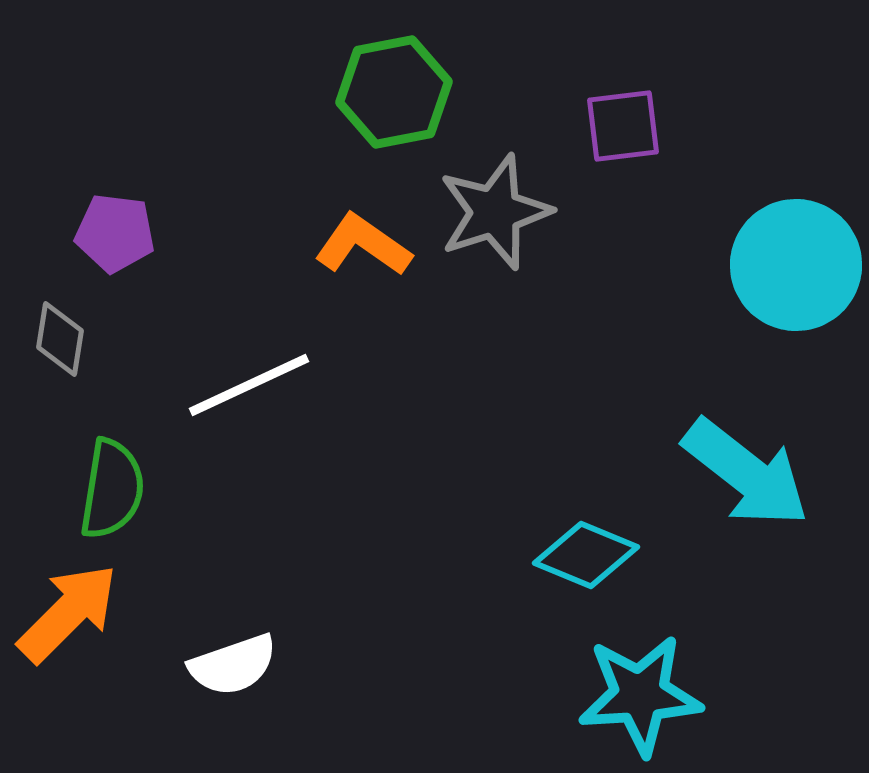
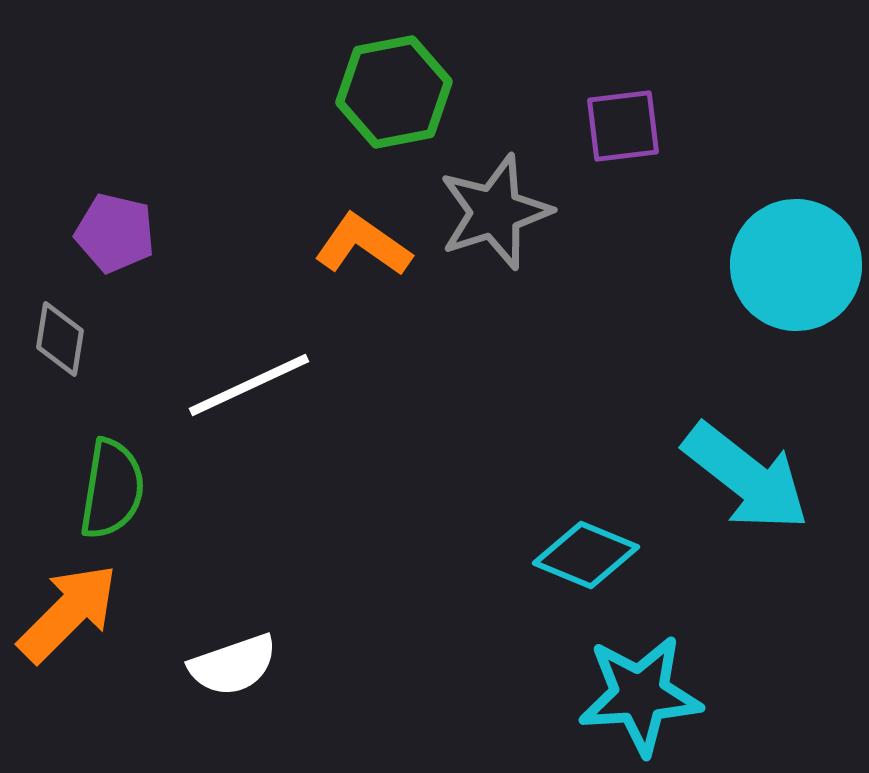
purple pentagon: rotated 6 degrees clockwise
cyan arrow: moved 4 px down
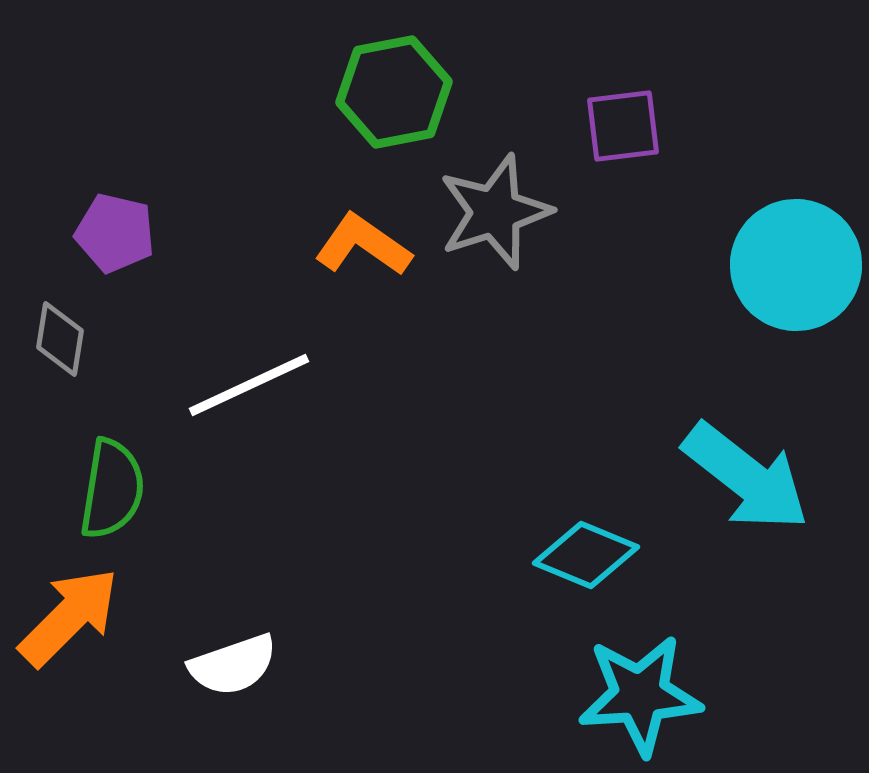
orange arrow: moved 1 px right, 4 px down
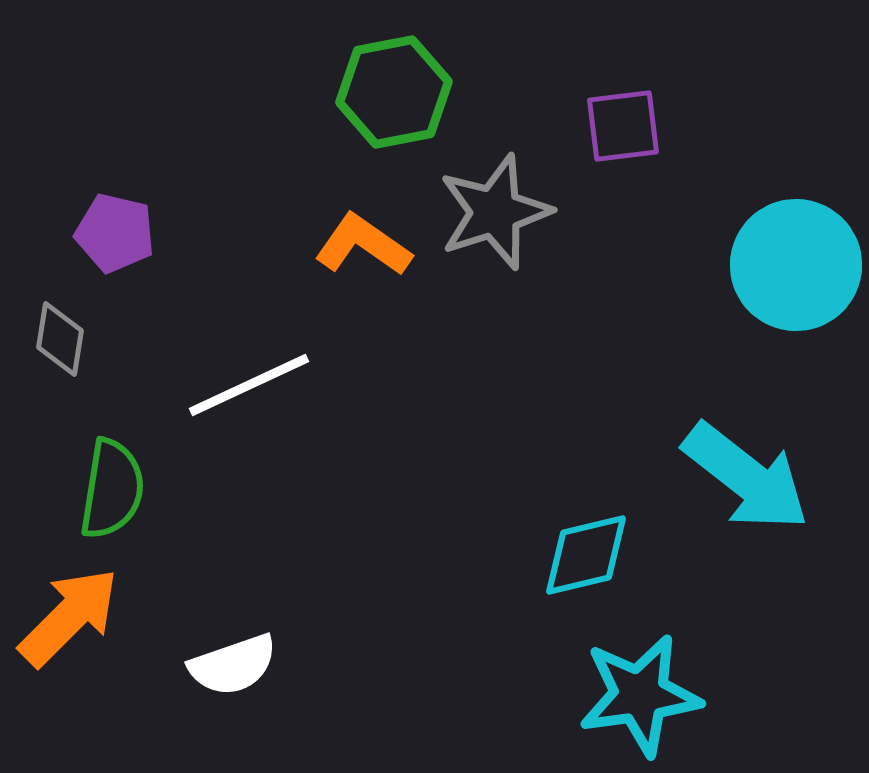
cyan diamond: rotated 36 degrees counterclockwise
cyan star: rotated 4 degrees counterclockwise
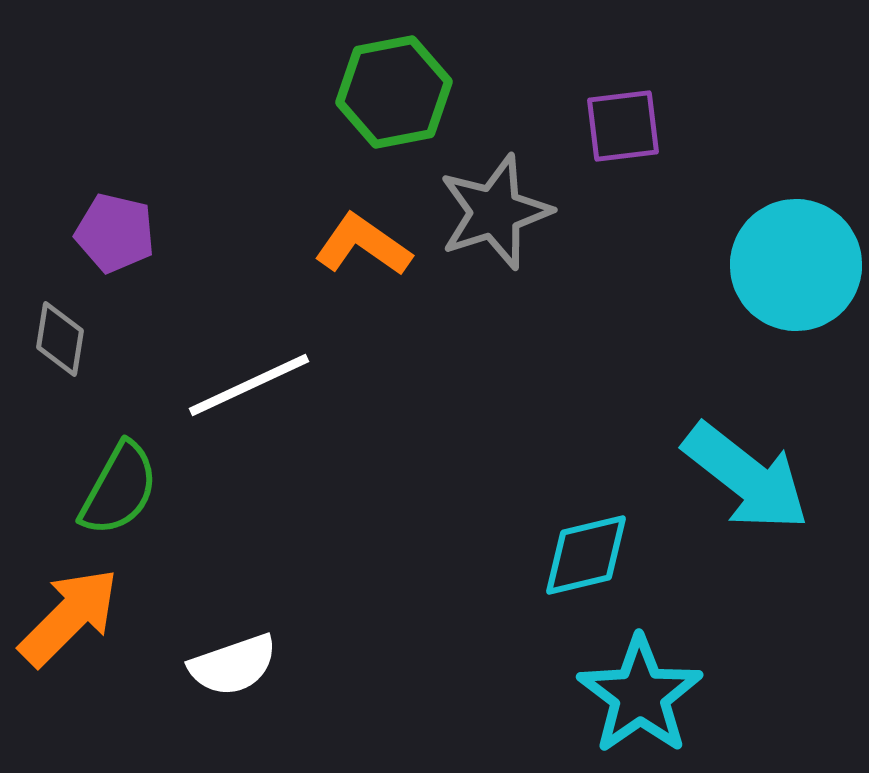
green semicircle: moved 7 px right; rotated 20 degrees clockwise
cyan star: rotated 27 degrees counterclockwise
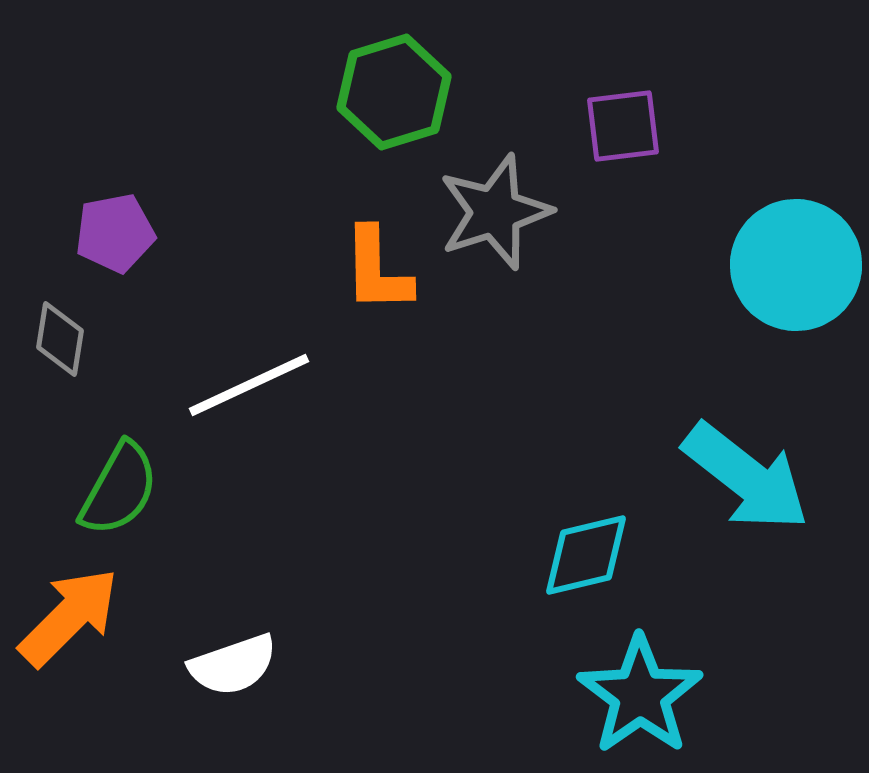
green hexagon: rotated 6 degrees counterclockwise
purple pentagon: rotated 24 degrees counterclockwise
orange L-shape: moved 14 px right, 25 px down; rotated 126 degrees counterclockwise
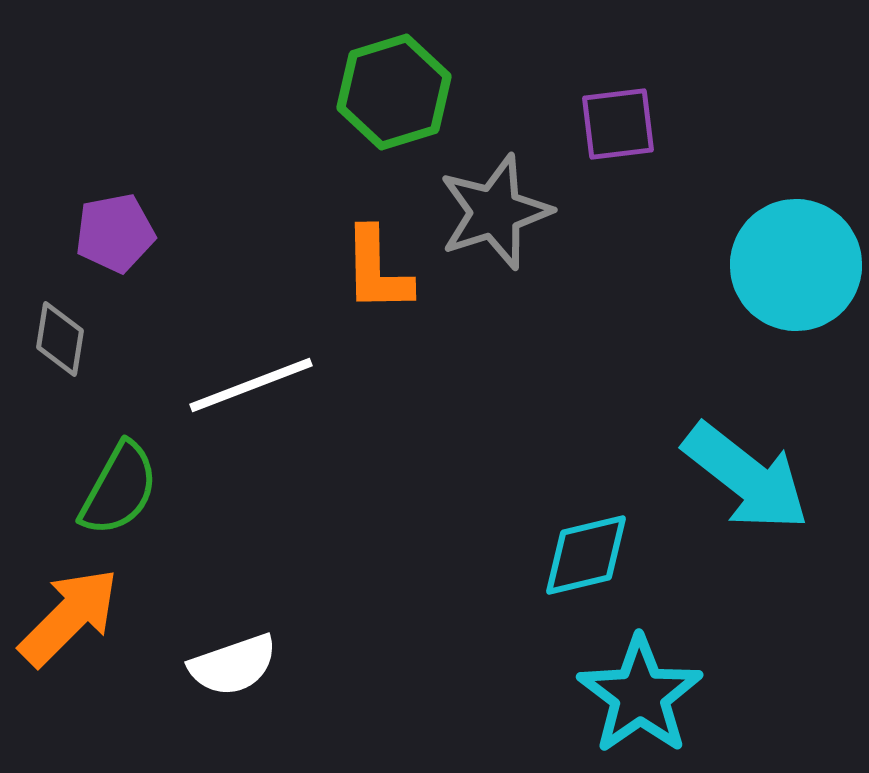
purple square: moved 5 px left, 2 px up
white line: moved 2 px right; rotated 4 degrees clockwise
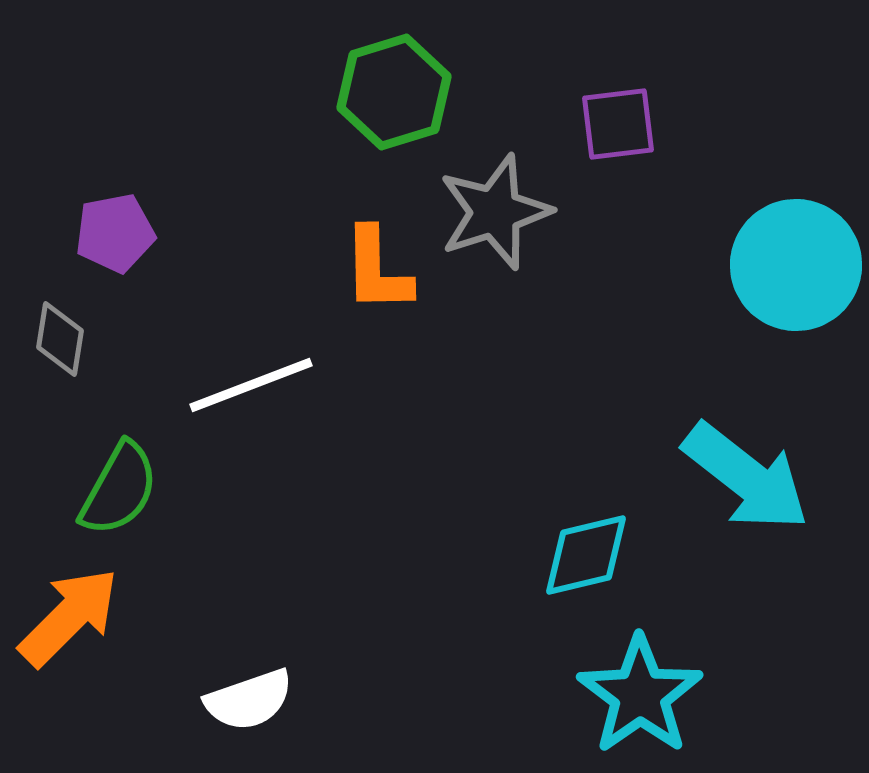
white semicircle: moved 16 px right, 35 px down
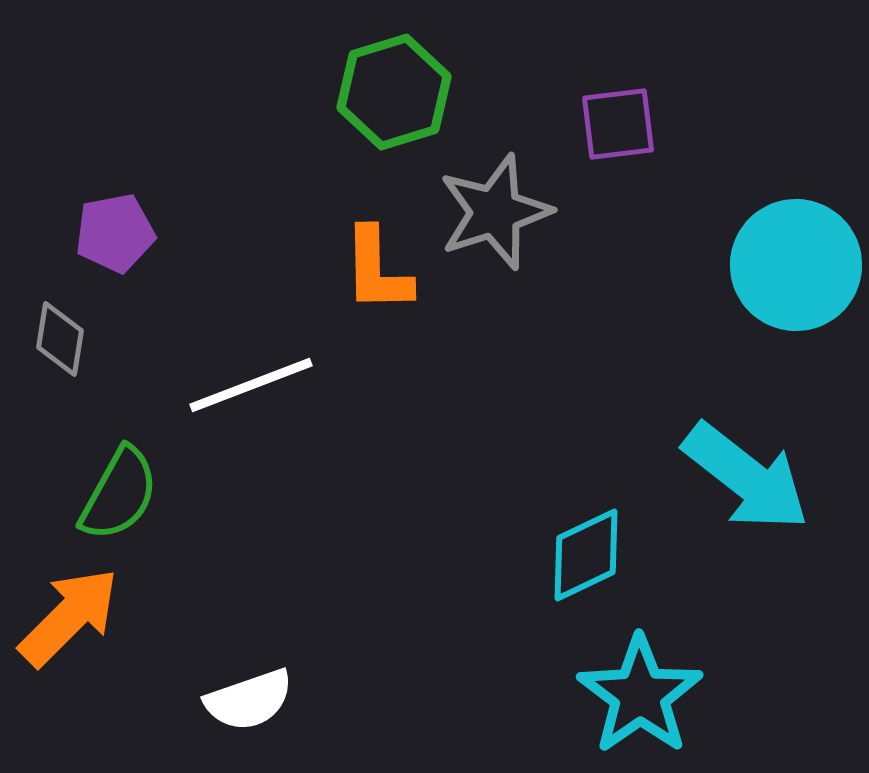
green semicircle: moved 5 px down
cyan diamond: rotated 12 degrees counterclockwise
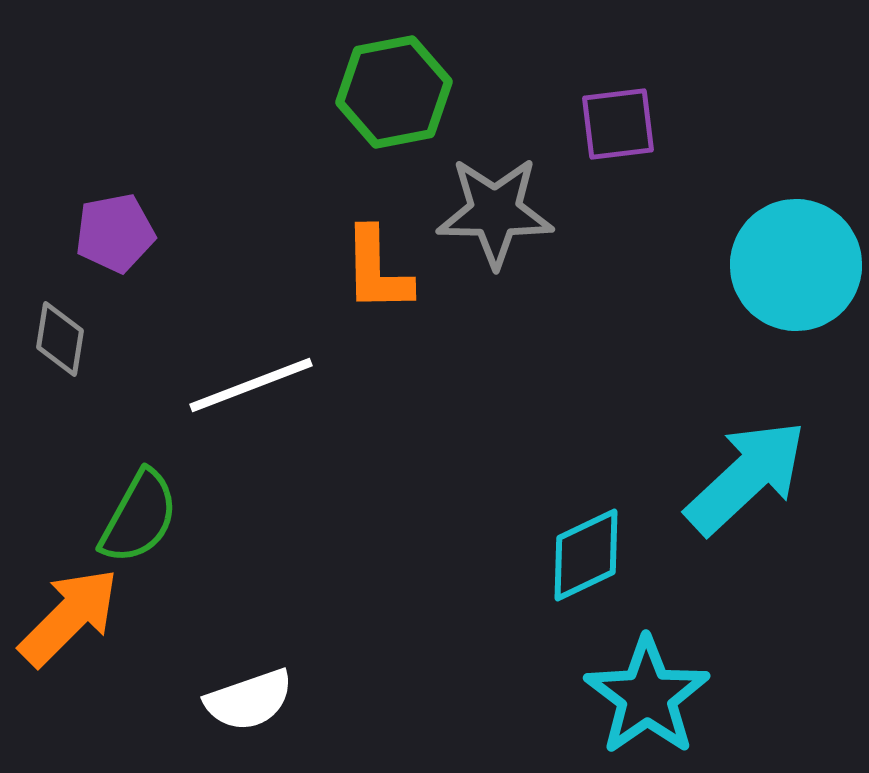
green hexagon: rotated 6 degrees clockwise
gray star: rotated 19 degrees clockwise
cyan arrow: rotated 81 degrees counterclockwise
green semicircle: moved 20 px right, 23 px down
cyan star: moved 7 px right, 1 px down
